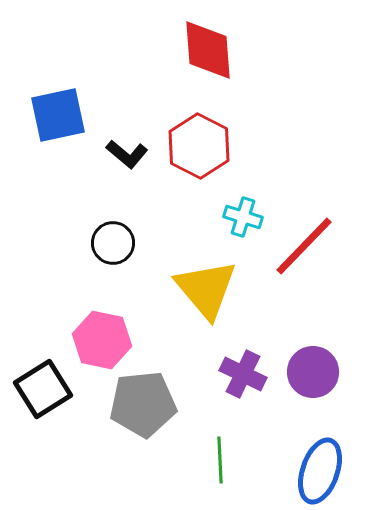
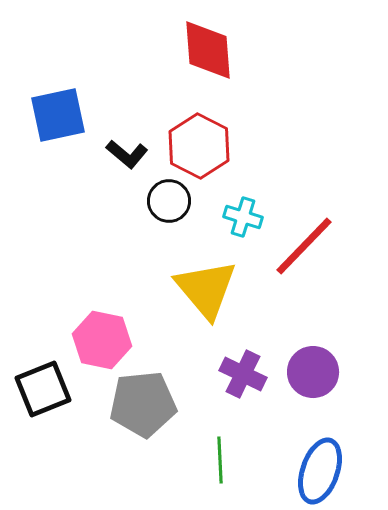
black circle: moved 56 px right, 42 px up
black square: rotated 10 degrees clockwise
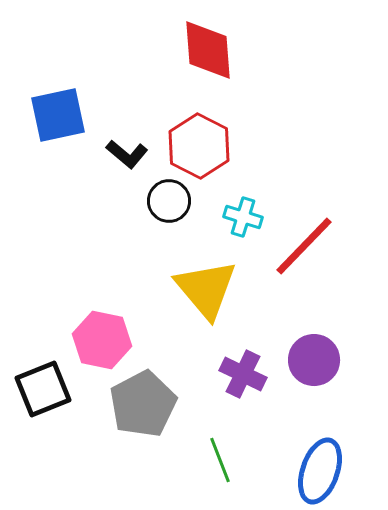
purple circle: moved 1 px right, 12 px up
gray pentagon: rotated 22 degrees counterclockwise
green line: rotated 18 degrees counterclockwise
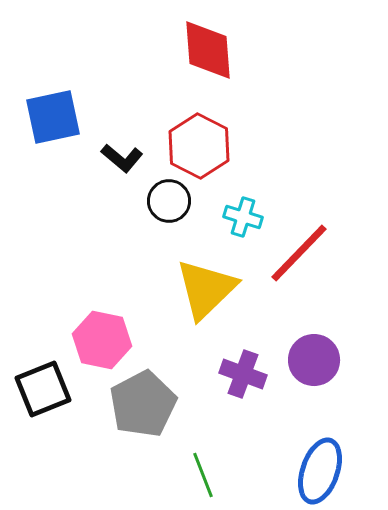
blue square: moved 5 px left, 2 px down
black L-shape: moved 5 px left, 4 px down
red line: moved 5 px left, 7 px down
yellow triangle: rotated 26 degrees clockwise
purple cross: rotated 6 degrees counterclockwise
green line: moved 17 px left, 15 px down
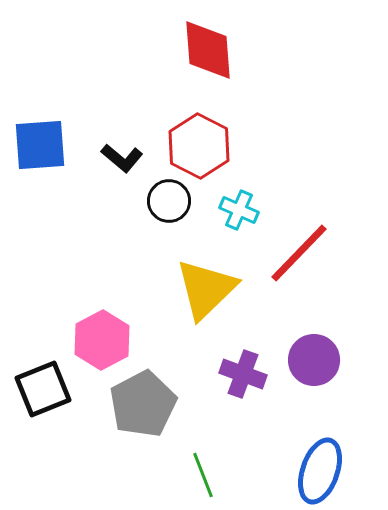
blue square: moved 13 px left, 28 px down; rotated 8 degrees clockwise
cyan cross: moved 4 px left, 7 px up; rotated 6 degrees clockwise
pink hexagon: rotated 20 degrees clockwise
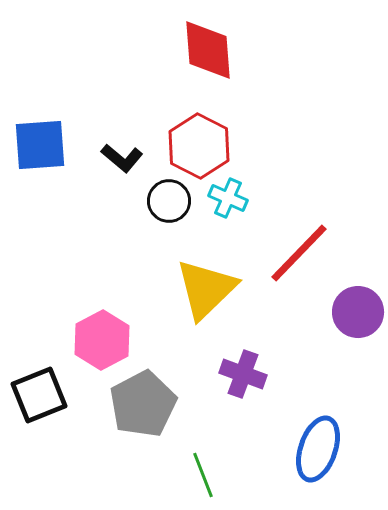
cyan cross: moved 11 px left, 12 px up
purple circle: moved 44 px right, 48 px up
black square: moved 4 px left, 6 px down
blue ellipse: moved 2 px left, 22 px up
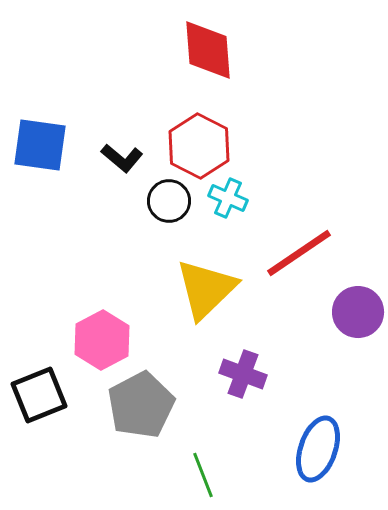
blue square: rotated 12 degrees clockwise
red line: rotated 12 degrees clockwise
gray pentagon: moved 2 px left, 1 px down
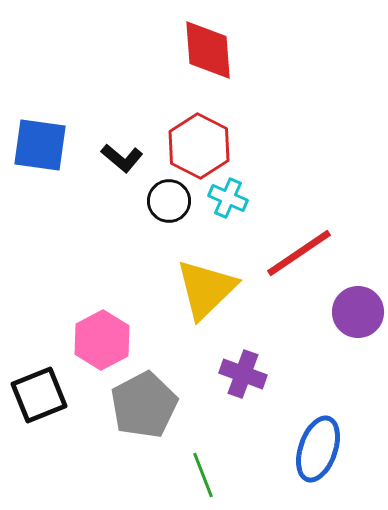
gray pentagon: moved 3 px right
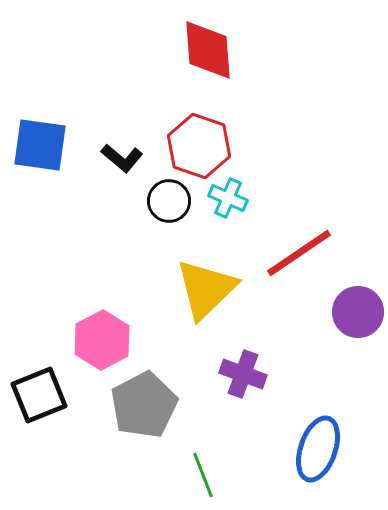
red hexagon: rotated 8 degrees counterclockwise
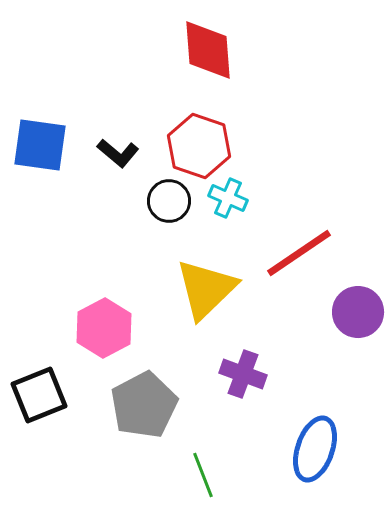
black L-shape: moved 4 px left, 5 px up
pink hexagon: moved 2 px right, 12 px up
blue ellipse: moved 3 px left
